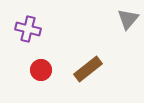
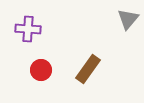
purple cross: rotated 10 degrees counterclockwise
brown rectangle: rotated 16 degrees counterclockwise
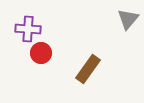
red circle: moved 17 px up
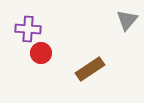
gray triangle: moved 1 px left, 1 px down
brown rectangle: moved 2 px right; rotated 20 degrees clockwise
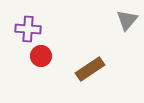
red circle: moved 3 px down
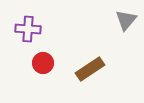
gray triangle: moved 1 px left
red circle: moved 2 px right, 7 px down
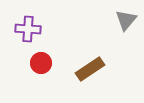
red circle: moved 2 px left
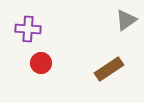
gray triangle: rotated 15 degrees clockwise
brown rectangle: moved 19 px right
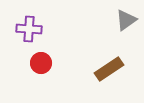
purple cross: moved 1 px right
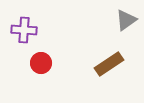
purple cross: moved 5 px left, 1 px down
brown rectangle: moved 5 px up
